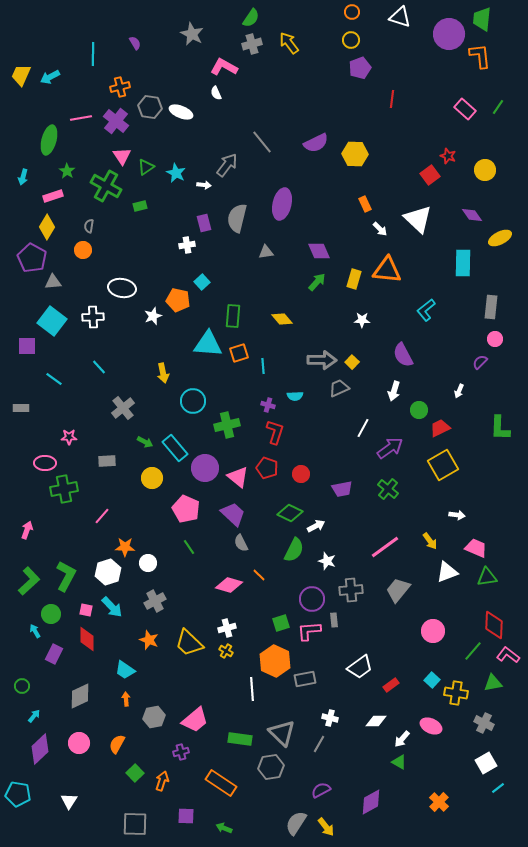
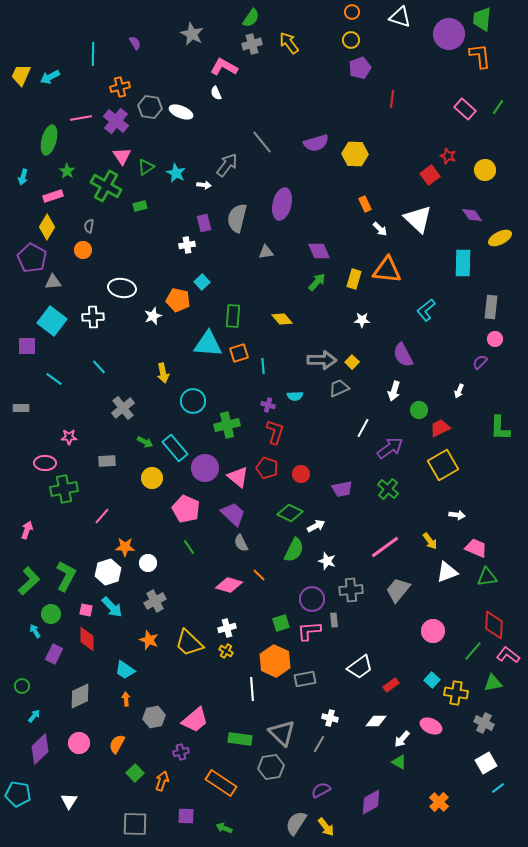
purple semicircle at (316, 143): rotated 10 degrees clockwise
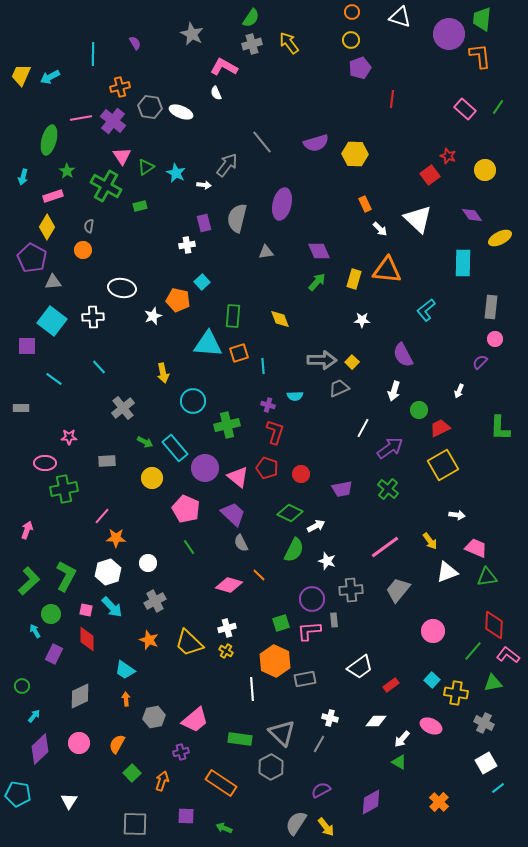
purple cross at (116, 121): moved 3 px left
yellow diamond at (282, 319): moved 2 px left; rotated 20 degrees clockwise
orange star at (125, 547): moved 9 px left, 9 px up
gray hexagon at (271, 767): rotated 20 degrees counterclockwise
green square at (135, 773): moved 3 px left
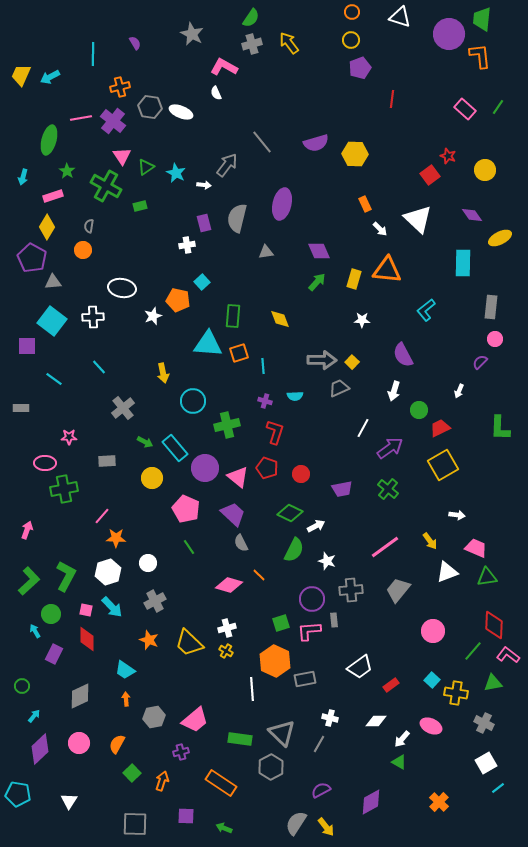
purple cross at (268, 405): moved 3 px left, 4 px up
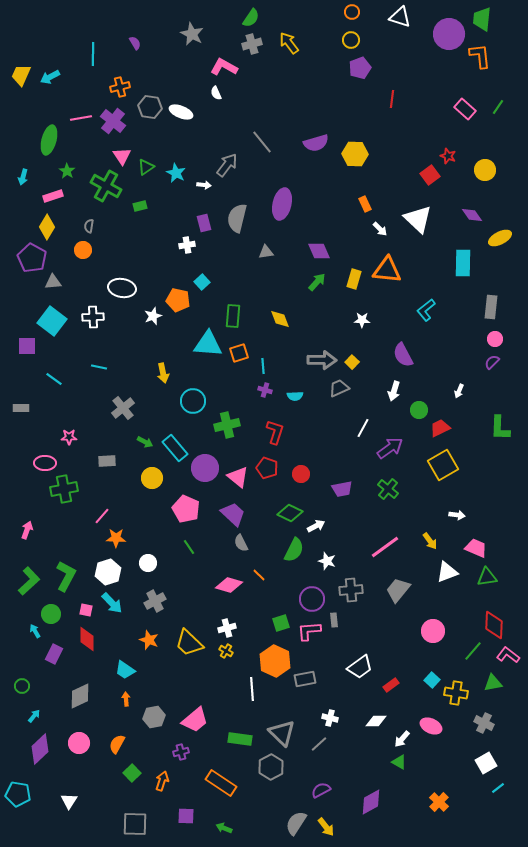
purple semicircle at (480, 362): moved 12 px right
cyan line at (99, 367): rotated 35 degrees counterclockwise
purple cross at (265, 401): moved 11 px up
cyan arrow at (112, 607): moved 4 px up
gray line at (319, 744): rotated 18 degrees clockwise
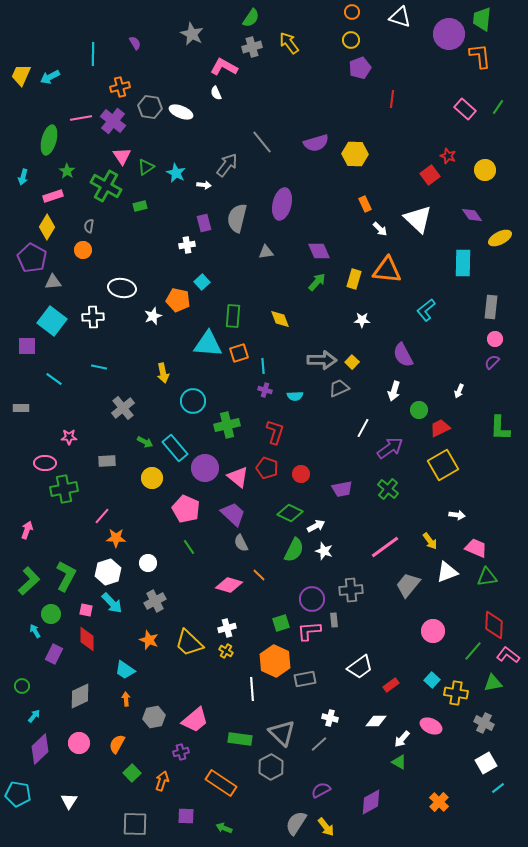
gray cross at (252, 44): moved 3 px down
white star at (327, 561): moved 3 px left, 10 px up
gray trapezoid at (398, 590): moved 10 px right, 5 px up
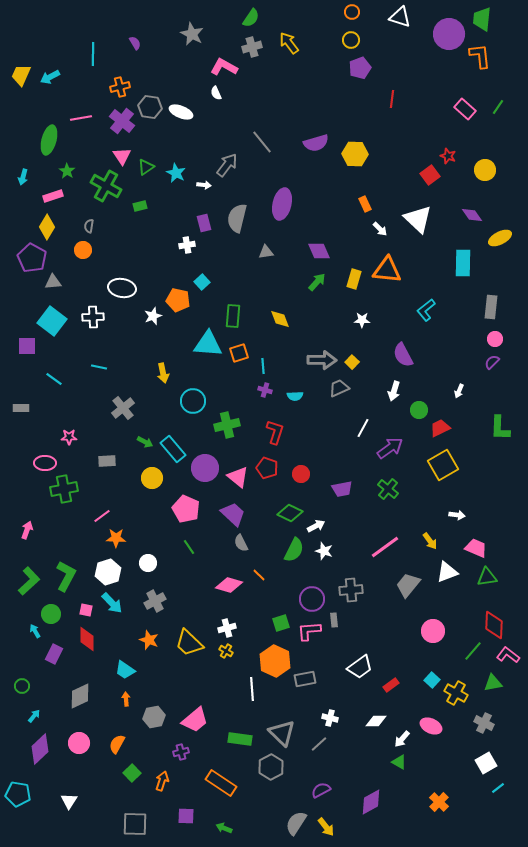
purple cross at (113, 121): moved 9 px right
cyan rectangle at (175, 448): moved 2 px left, 1 px down
pink line at (102, 516): rotated 12 degrees clockwise
yellow cross at (456, 693): rotated 20 degrees clockwise
